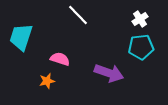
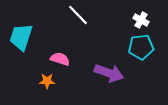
white cross: moved 1 px right, 1 px down; rotated 28 degrees counterclockwise
orange star: rotated 14 degrees clockwise
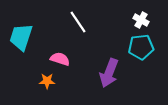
white line: moved 7 px down; rotated 10 degrees clockwise
purple arrow: rotated 92 degrees clockwise
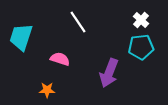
white cross: rotated 14 degrees clockwise
orange star: moved 9 px down
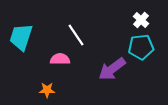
white line: moved 2 px left, 13 px down
pink semicircle: rotated 18 degrees counterclockwise
purple arrow: moved 3 px right, 4 px up; rotated 32 degrees clockwise
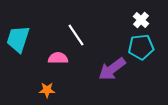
cyan trapezoid: moved 3 px left, 2 px down
pink semicircle: moved 2 px left, 1 px up
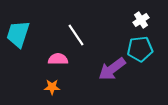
white cross: rotated 14 degrees clockwise
cyan trapezoid: moved 5 px up
cyan pentagon: moved 1 px left, 2 px down
pink semicircle: moved 1 px down
orange star: moved 5 px right, 3 px up
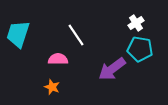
white cross: moved 5 px left, 3 px down
cyan pentagon: rotated 15 degrees clockwise
orange star: rotated 21 degrees clockwise
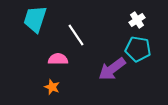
white cross: moved 1 px right, 3 px up
cyan trapezoid: moved 17 px right, 15 px up
cyan pentagon: moved 2 px left
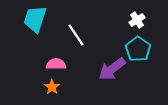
cyan pentagon: rotated 25 degrees clockwise
pink semicircle: moved 2 px left, 5 px down
orange star: rotated 14 degrees clockwise
